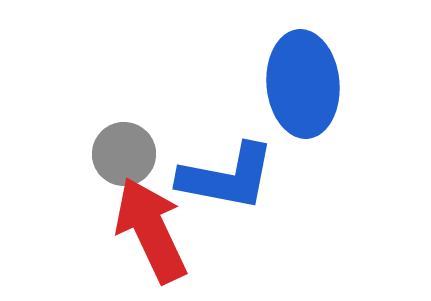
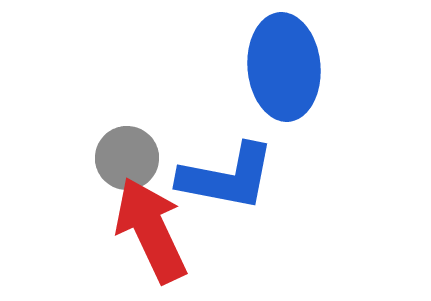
blue ellipse: moved 19 px left, 17 px up
gray circle: moved 3 px right, 4 px down
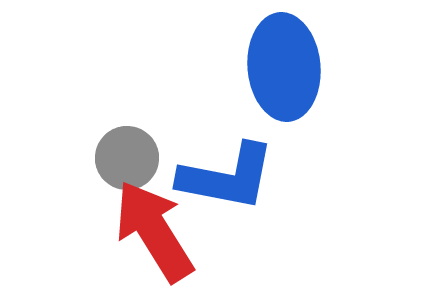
red arrow: moved 3 px right, 1 px down; rotated 7 degrees counterclockwise
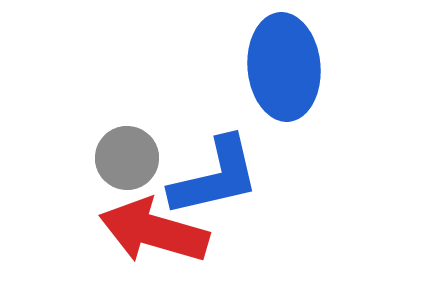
blue L-shape: moved 12 px left; rotated 24 degrees counterclockwise
red arrow: rotated 42 degrees counterclockwise
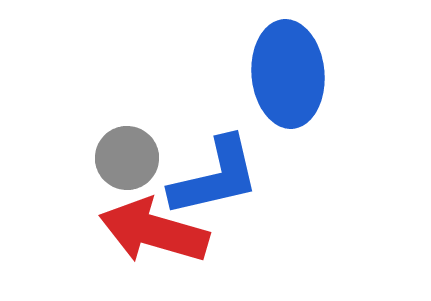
blue ellipse: moved 4 px right, 7 px down
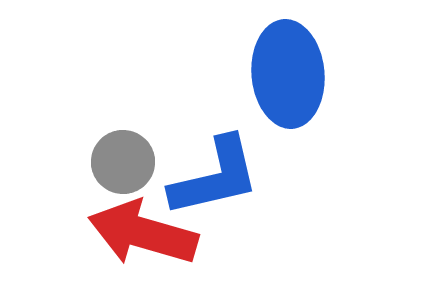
gray circle: moved 4 px left, 4 px down
red arrow: moved 11 px left, 2 px down
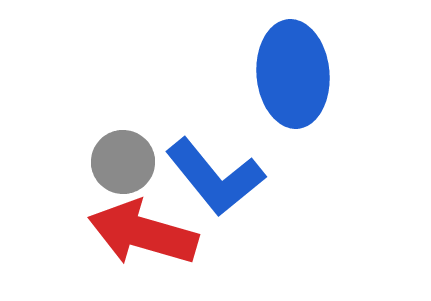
blue ellipse: moved 5 px right
blue L-shape: rotated 64 degrees clockwise
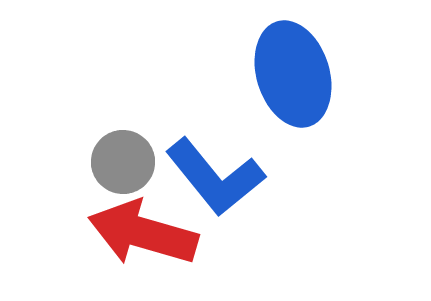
blue ellipse: rotated 12 degrees counterclockwise
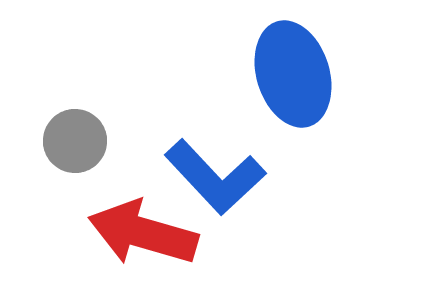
gray circle: moved 48 px left, 21 px up
blue L-shape: rotated 4 degrees counterclockwise
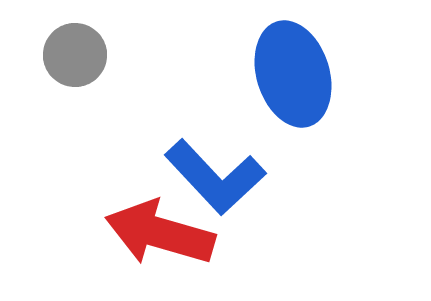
gray circle: moved 86 px up
red arrow: moved 17 px right
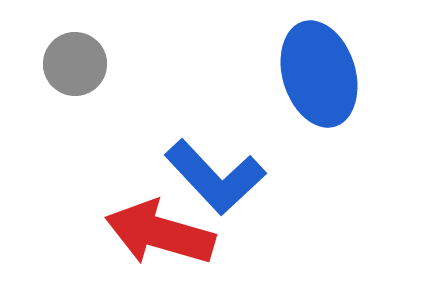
gray circle: moved 9 px down
blue ellipse: moved 26 px right
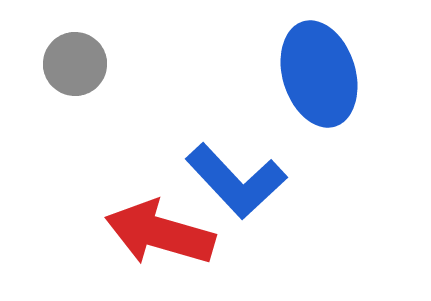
blue L-shape: moved 21 px right, 4 px down
